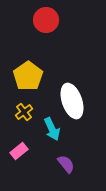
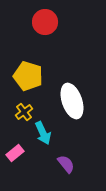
red circle: moved 1 px left, 2 px down
yellow pentagon: rotated 20 degrees counterclockwise
cyan arrow: moved 9 px left, 4 px down
pink rectangle: moved 4 px left, 2 px down
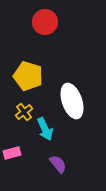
cyan arrow: moved 2 px right, 4 px up
pink rectangle: moved 3 px left; rotated 24 degrees clockwise
purple semicircle: moved 8 px left
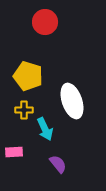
yellow cross: moved 2 px up; rotated 36 degrees clockwise
pink rectangle: moved 2 px right, 1 px up; rotated 12 degrees clockwise
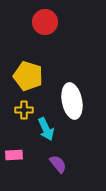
white ellipse: rotated 8 degrees clockwise
cyan arrow: moved 1 px right
pink rectangle: moved 3 px down
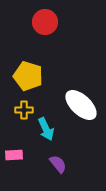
white ellipse: moved 9 px right, 4 px down; rotated 36 degrees counterclockwise
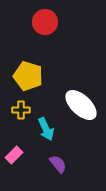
yellow cross: moved 3 px left
pink rectangle: rotated 42 degrees counterclockwise
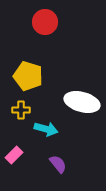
white ellipse: moved 1 px right, 3 px up; rotated 28 degrees counterclockwise
cyan arrow: rotated 50 degrees counterclockwise
